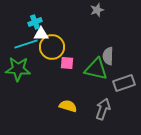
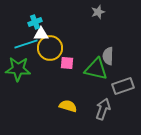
gray star: moved 1 px right, 2 px down
yellow circle: moved 2 px left, 1 px down
gray rectangle: moved 1 px left, 3 px down
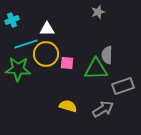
cyan cross: moved 23 px left, 2 px up
white triangle: moved 6 px right, 5 px up
yellow circle: moved 4 px left, 6 px down
gray semicircle: moved 1 px left, 1 px up
green triangle: rotated 15 degrees counterclockwise
gray arrow: rotated 40 degrees clockwise
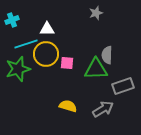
gray star: moved 2 px left, 1 px down
green star: rotated 20 degrees counterclockwise
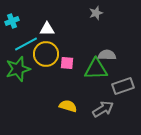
cyan cross: moved 1 px down
cyan line: rotated 10 degrees counterclockwise
gray semicircle: rotated 90 degrees clockwise
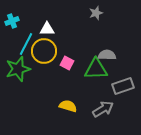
cyan line: rotated 35 degrees counterclockwise
yellow circle: moved 2 px left, 3 px up
pink square: rotated 24 degrees clockwise
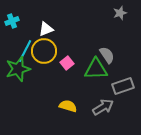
gray star: moved 24 px right
white triangle: moved 1 px left; rotated 21 degrees counterclockwise
cyan line: moved 1 px left, 7 px down
gray semicircle: rotated 54 degrees clockwise
pink square: rotated 24 degrees clockwise
gray arrow: moved 2 px up
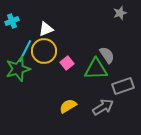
yellow semicircle: rotated 48 degrees counterclockwise
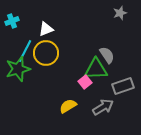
yellow circle: moved 2 px right, 2 px down
pink square: moved 18 px right, 19 px down
